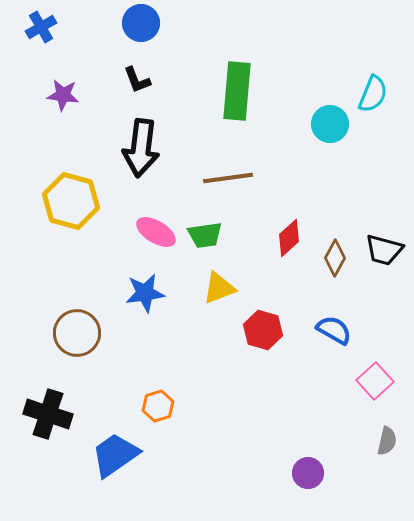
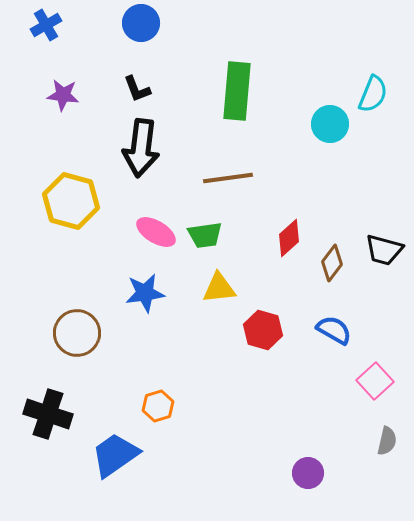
blue cross: moved 5 px right, 2 px up
black L-shape: moved 9 px down
brown diamond: moved 3 px left, 5 px down; rotated 9 degrees clockwise
yellow triangle: rotated 15 degrees clockwise
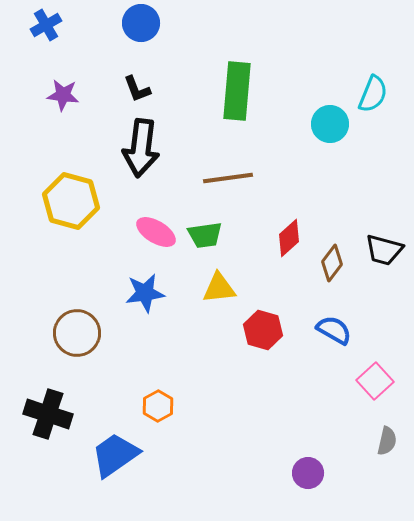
orange hexagon: rotated 12 degrees counterclockwise
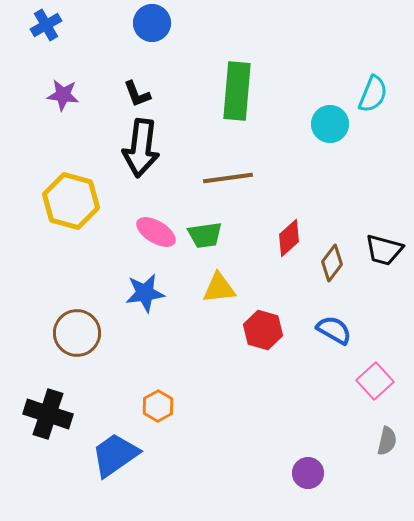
blue circle: moved 11 px right
black L-shape: moved 5 px down
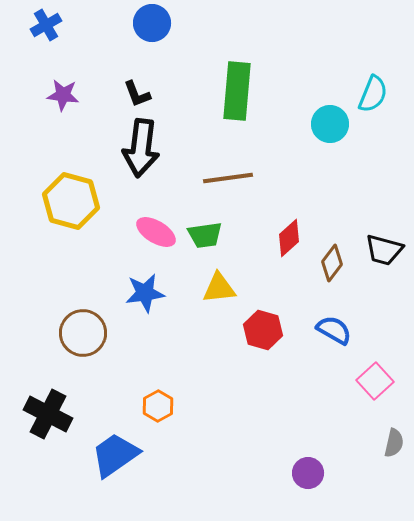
brown circle: moved 6 px right
black cross: rotated 9 degrees clockwise
gray semicircle: moved 7 px right, 2 px down
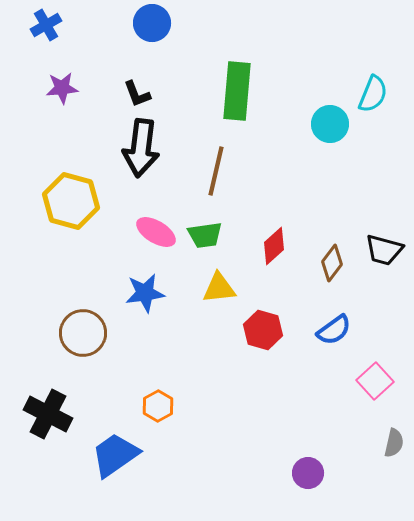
purple star: moved 1 px left, 7 px up; rotated 12 degrees counterclockwise
brown line: moved 12 px left, 7 px up; rotated 69 degrees counterclockwise
red diamond: moved 15 px left, 8 px down
blue semicircle: rotated 114 degrees clockwise
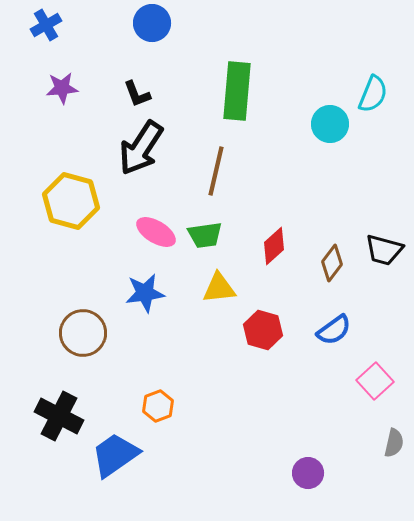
black arrow: rotated 26 degrees clockwise
orange hexagon: rotated 8 degrees clockwise
black cross: moved 11 px right, 2 px down
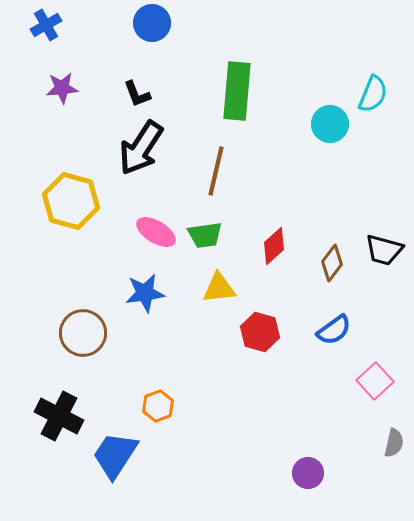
red hexagon: moved 3 px left, 2 px down
blue trapezoid: rotated 22 degrees counterclockwise
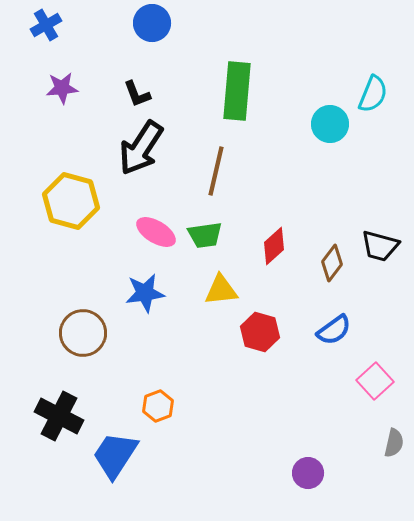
black trapezoid: moved 4 px left, 4 px up
yellow triangle: moved 2 px right, 2 px down
